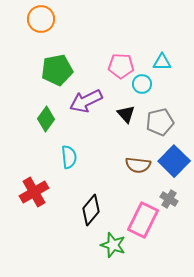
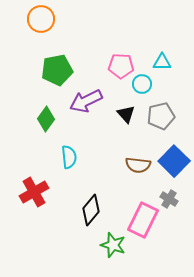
gray pentagon: moved 1 px right, 6 px up
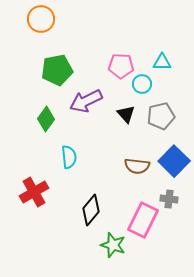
brown semicircle: moved 1 px left, 1 px down
gray cross: rotated 24 degrees counterclockwise
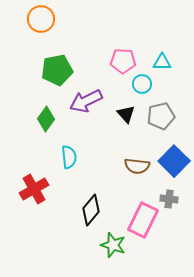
pink pentagon: moved 2 px right, 5 px up
red cross: moved 3 px up
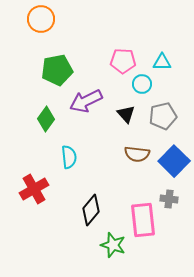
gray pentagon: moved 2 px right
brown semicircle: moved 12 px up
pink rectangle: rotated 32 degrees counterclockwise
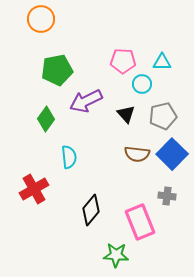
blue square: moved 2 px left, 7 px up
gray cross: moved 2 px left, 3 px up
pink rectangle: moved 3 px left, 2 px down; rotated 16 degrees counterclockwise
green star: moved 3 px right, 10 px down; rotated 15 degrees counterclockwise
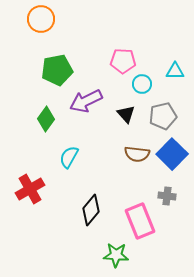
cyan triangle: moved 13 px right, 9 px down
cyan semicircle: rotated 145 degrees counterclockwise
red cross: moved 4 px left
pink rectangle: moved 1 px up
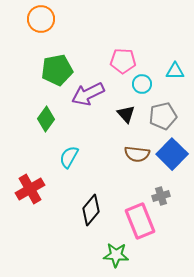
purple arrow: moved 2 px right, 7 px up
gray cross: moved 6 px left; rotated 24 degrees counterclockwise
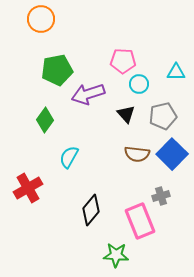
cyan triangle: moved 1 px right, 1 px down
cyan circle: moved 3 px left
purple arrow: rotated 8 degrees clockwise
green diamond: moved 1 px left, 1 px down
red cross: moved 2 px left, 1 px up
